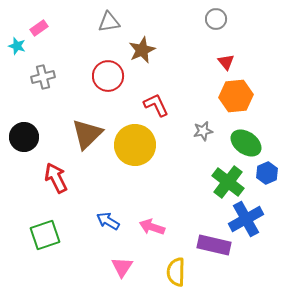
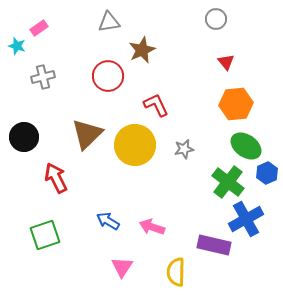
orange hexagon: moved 8 px down
gray star: moved 19 px left, 18 px down
green ellipse: moved 3 px down
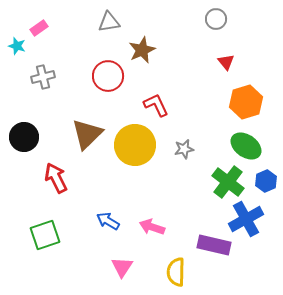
orange hexagon: moved 10 px right, 2 px up; rotated 12 degrees counterclockwise
blue hexagon: moved 1 px left, 8 px down
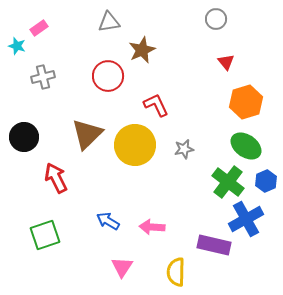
pink arrow: rotated 15 degrees counterclockwise
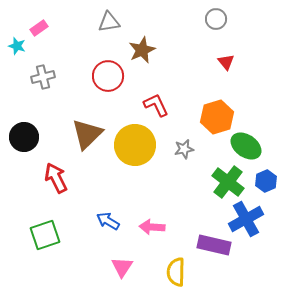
orange hexagon: moved 29 px left, 15 px down
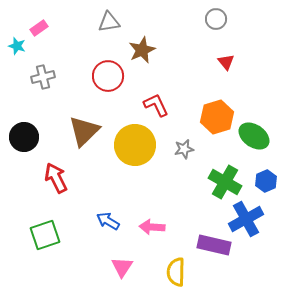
brown triangle: moved 3 px left, 3 px up
green ellipse: moved 8 px right, 10 px up
green cross: moved 3 px left; rotated 8 degrees counterclockwise
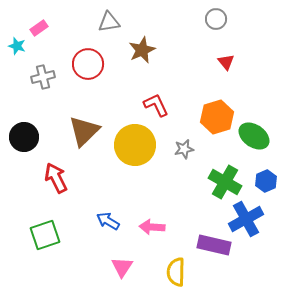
red circle: moved 20 px left, 12 px up
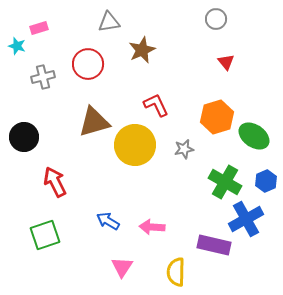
pink rectangle: rotated 18 degrees clockwise
brown triangle: moved 10 px right, 9 px up; rotated 28 degrees clockwise
red arrow: moved 1 px left, 4 px down
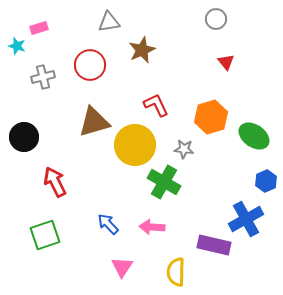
red circle: moved 2 px right, 1 px down
orange hexagon: moved 6 px left
gray star: rotated 18 degrees clockwise
green cross: moved 61 px left
blue arrow: moved 3 px down; rotated 15 degrees clockwise
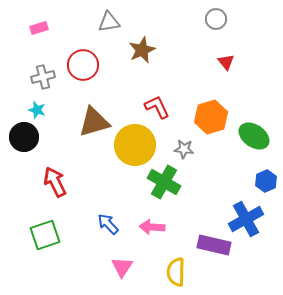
cyan star: moved 20 px right, 64 px down
red circle: moved 7 px left
red L-shape: moved 1 px right, 2 px down
